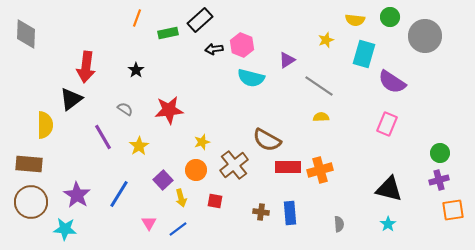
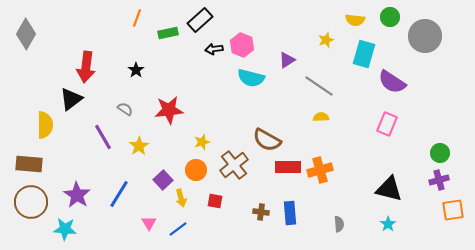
gray diamond at (26, 34): rotated 28 degrees clockwise
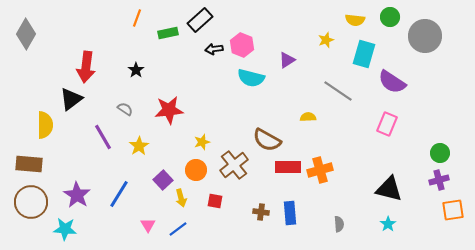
gray line at (319, 86): moved 19 px right, 5 px down
yellow semicircle at (321, 117): moved 13 px left
pink triangle at (149, 223): moved 1 px left, 2 px down
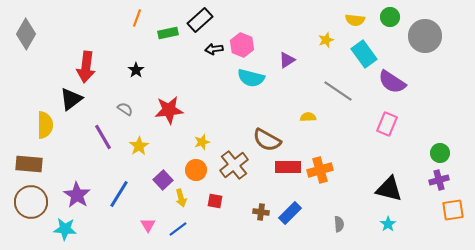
cyan rectangle at (364, 54): rotated 52 degrees counterclockwise
blue rectangle at (290, 213): rotated 50 degrees clockwise
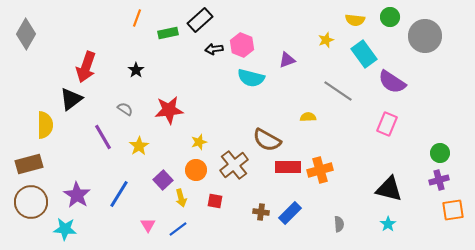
purple triangle at (287, 60): rotated 12 degrees clockwise
red arrow at (86, 67): rotated 12 degrees clockwise
yellow star at (202, 142): moved 3 px left
brown rectangle at (29, 164): rotated 20 degrees counterclockwise
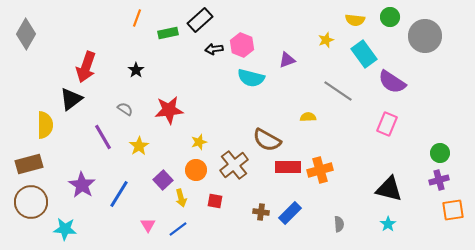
purple star at (77, 195): moved 5 px right, 10 px up
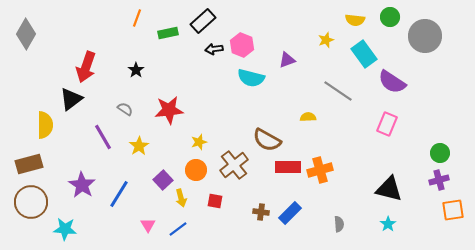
black rectangle at (200, 20): moved 3 px right, 1 px down
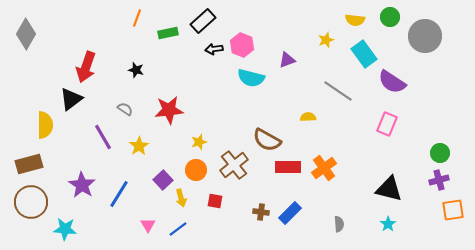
black star at (136, 70): rotated 21 degrees counterclockwise
orange cross at (320, 170): moved 4 px right, 2 px up; rotated 20 degrees counterclockwise
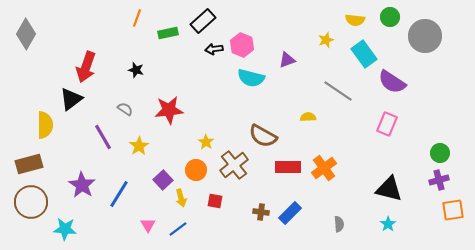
brown semicircle at (267, 140): moved 4 px left, 4 px up
yellow star at (199, 142): moved 7 px right; rotated 21 degrees counterclockwise
